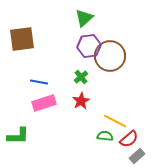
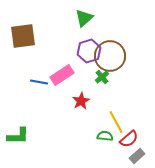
brown square: moved 1 px right, 3 px up
purple hexagon: moved 5 px down; rotated 10 degrees counterclockwise
green cross: moved 21 px right
pink rectangle: moved 18 px right, 28 px up; rotated 15 degrees counterclockwise
yellow line: moved 1 px right, 1 px down; rotated 35 degrees clockwise
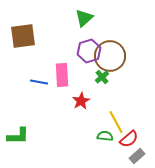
pink rectangle: rotated 60 degrees counterclockwise
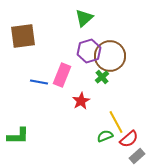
pink rectangle: rotated 25 degrees clockwise
green semicircle: rotated 28 degrees counterclockwise
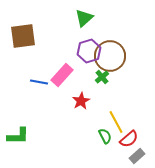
pink rectangle: rotated 20 degrees clockwise
green semicircle: rotated 84 degrees clockwise
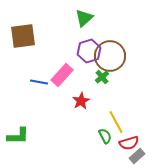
red semicircle: moved 4 px down; rotated 24 degrees clockwise
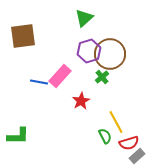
brown circle: moved 2 px up
pink rectangle: moved 2 px left, 1 px down
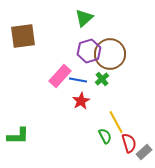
green cross: moved 2 px down
blue line: moved 39 px right, 2 px up
red semicircle: rotated 90 degrees counterclockwise
gray rectangle: moved 7 px right, 4 px up
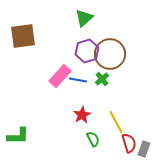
purple hexagon: moved 2 px left
red star: moved 1 px right, 14 px down
green semicircle: moved 12 px left, 3 px down
gray rectangle: moved 3 px up; rotated 28 degrees counterclockwise
